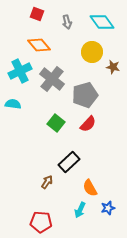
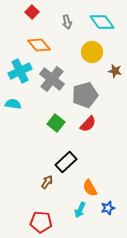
red square: moved 5 px left, 2 px up; rotated 24 degrees clockwise
brown star: moved 2 px right, 4 px down
black rectangle: moved 3 px left
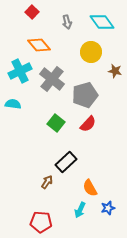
yellow circle: moved 1 px left
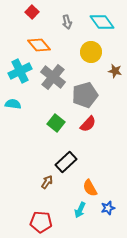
gray cross: moved 1 px right, 2 px up
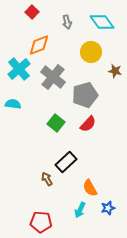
orange diamond: rotated 70 degrees counterclockwise
cyan cross: moved 1 px left, 2 px up; rotated 15 degrees counterclockwise
brown arrow: moved 3 px up; rotated 64 degrees counterclockwise
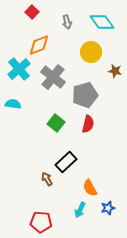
red semicircle: rotated 30 degrees counterclockwise
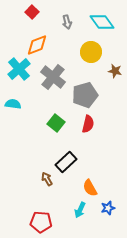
orange diamond: moved 2 px left
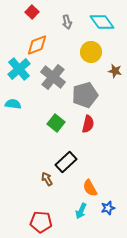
cyan arrow: moved 1 px right, 1 px down
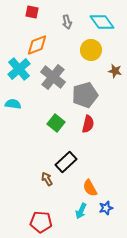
red square: rotated 32 degrees counterclockwise
yellow circle: moved 2 px up
blue star: moved 2 px left
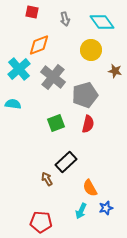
gray arrow: moved 2 px left, 3 px up
orange diamond: moved 2 px right
green square: rotated 30 degrees clockwise
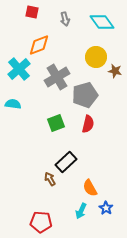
yellow circle: moved 5 px right, 7 px down
gray cross: moved 4 px right; rotated 20 degrees clockwise
brown arrow: moved 3 px right
blue star: rotated 24 degrees counterclockwise
